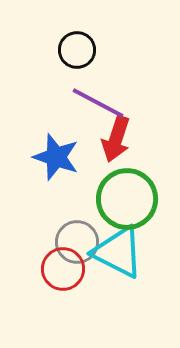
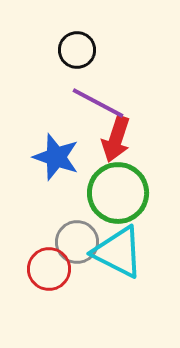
green circle: moved 9 px left, 6 px up
red circle: moved 14 px left
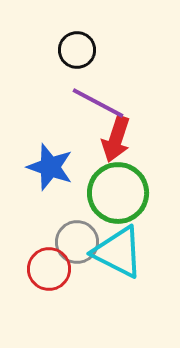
blue star: moved 6 px left, 10 px down
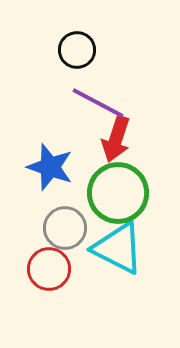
gray circle: moved 12 px left, 14 px up
cyan triangle: moved 4 px up
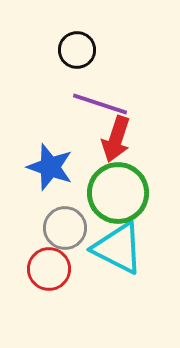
purple line: moved 2 px right, 1 px down; rotated 10 degrees counterclockwise
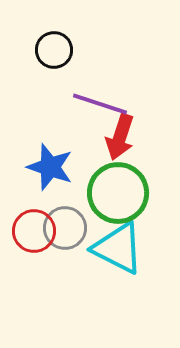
black circle: moved 23 px left
red arrow: moved 4 px right, 2 px up
red circle: moved 15 px left, 38 px up
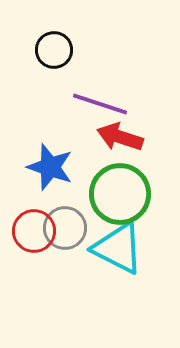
red arrow: rotated 90 degrees clockwise
green circle: moved 2 px right, 1 px down
